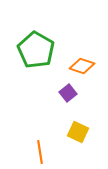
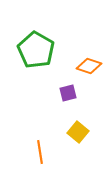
orange diamond: moved 7 px right
purple square: rotated 24 degrees clockwise
yellow square: rotated 15 degrees clockwise
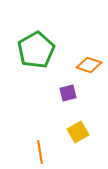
green pentagon: rotated 12 degrees clockwise
orange diamond: moved 1 px up
yellow square: rotated 20 degrees clockwise
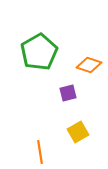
green pentagon: moved 3 px right, 2 px down
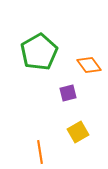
orange diamond: rotated 35 degrees clockwise
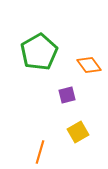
purple square: moved 1 px left, 2 px down
orange line: rotated 25 degrees clockwise
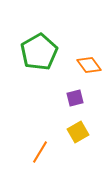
purple square: moved 8 px right, 3 px down
orange line: rotated 15 degrees clockwise
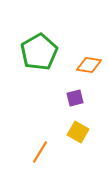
orange diamond: rotated 45 degrees counterclockwise
yellow square: rotated 30 degrees counterclockwise
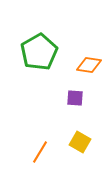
purple square: rotated 18 degrees clockwise
yellow square: moved 2 px right, 10 px down
